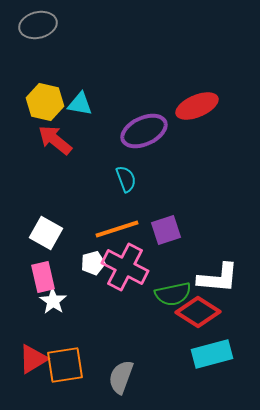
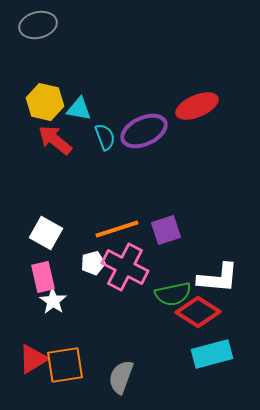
cyan triangle: moved 1 px left, 5 px down
cyan semicircle: moved 21 px left, 42 px up
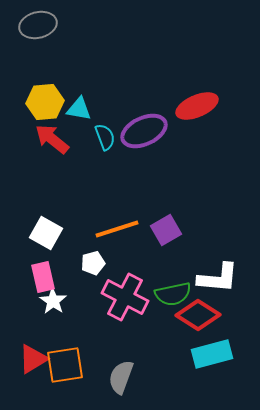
yellow hexagon: rotated 18 degrees counterclockwise
red arrow: moved 3 px left, 1 px up
purple square: rotated 12 degrees counterclockwise
pink cross: moved 30 px down
red diamond: moved 3 px down
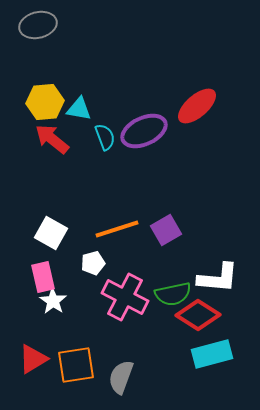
red ellipse: rotated 18 degrees counterclockwise
white square: moved 5 px right
orange square: moved 11 px right
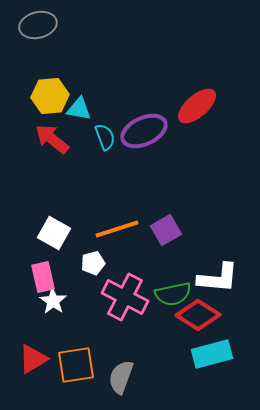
yellow hexagon: moved 5 px right, 6 px up
white square: moved 3 px right
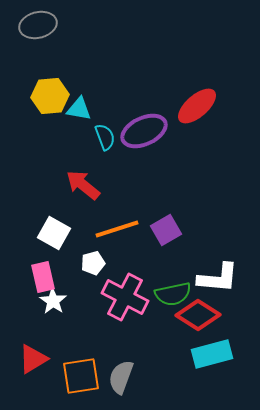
red arrow: moved 31 px right, 46 px down
orange square: moved 5 px right, 11 px down
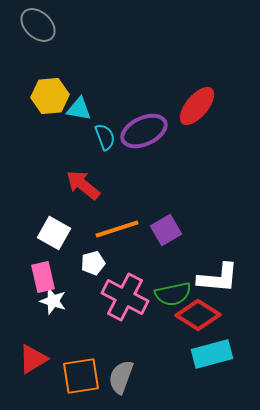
gray ellipse: rotated 57 degrees clockwise
red ellipse: rotated 9 degrees counterclockwise
white star: rotated 16 degrees counterclockwise
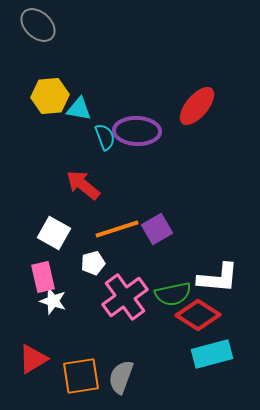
purple ellipse: moved 7 px left; rotated 27 degrees clockwise
purple square: moved 9 px left, 1 px up
pink cross: rotated 27 degrees clockwise
